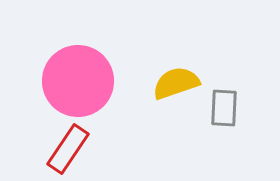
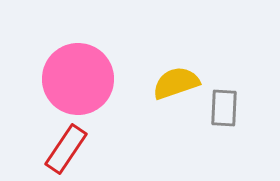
pink circle: moved 2 px up
red rectangle: moved 2 px left
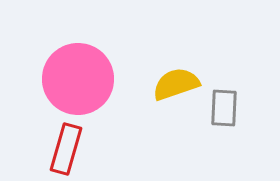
yellow semicircle: moved 1 px down
red rectangle: rotated 18 degrees counterclockwise
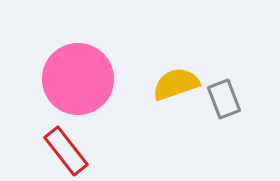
gray rectangle: moved 9 px up; rotated 24 degrees counterclockwise
red rectangle: moved 2 px down; rotated 54 degrees counterclockwise
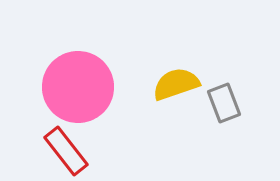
pink circle: moved 8 px down
gray rectangle: moved 4 px down
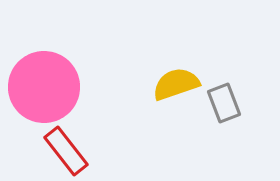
pink circle: moved 34 px left
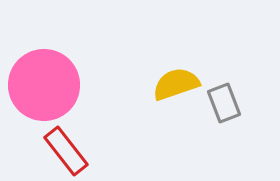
pink circle: moved 2 px up
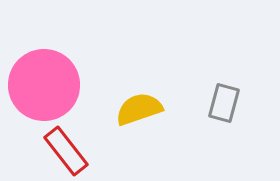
yellow semicircle: moved 37 px left, 25 px down
gray rectangle: rotated 36 degrees clockwise
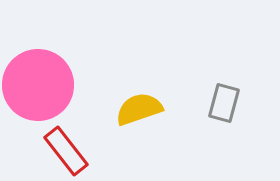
pink circle: moved 6 px left
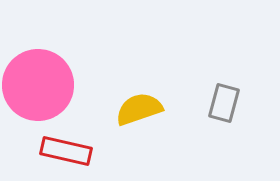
red rectangle: rotated 39 degrees counterclockwise
